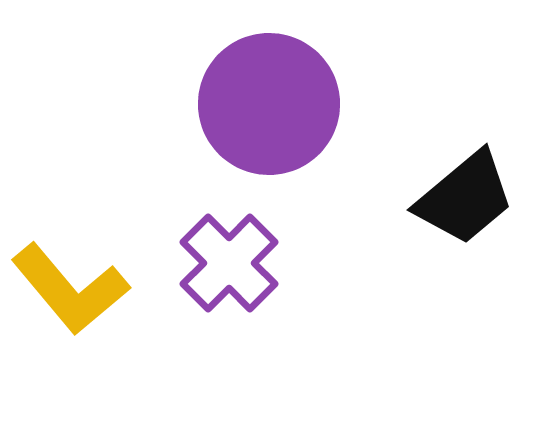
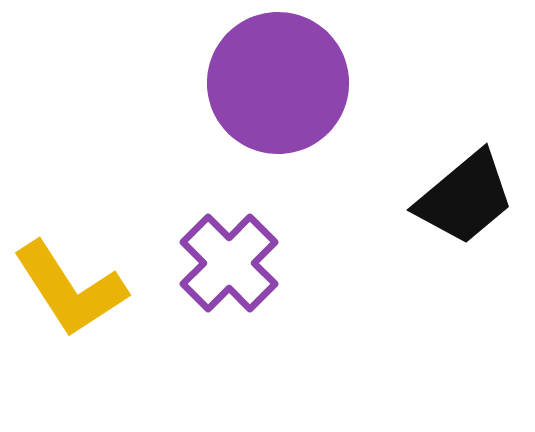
purple circle: moved 9 px right, 21 px up
yellow L-shape: rotated 7 degrees clockwise
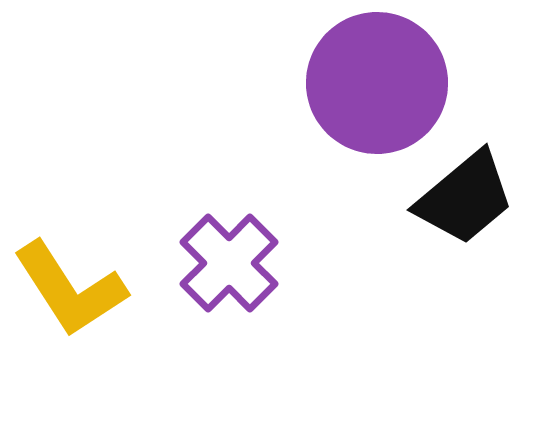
purple circle: moved 99 px right
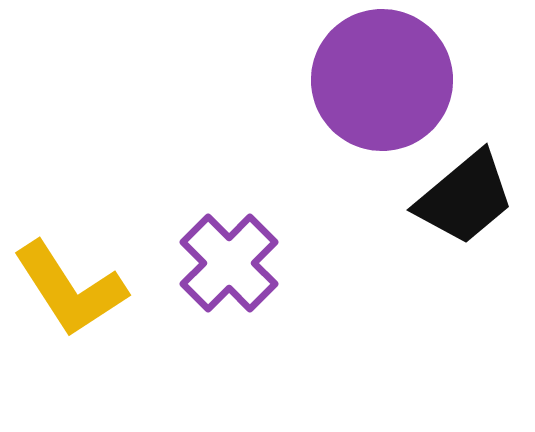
purple circle: moved 5 px right, 3 px up
